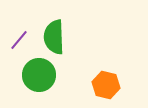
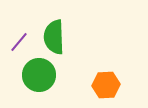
purple line: moved 2 px down
orange hexagon: rotated 16 degrees counterclockwise
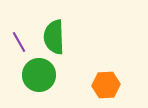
purple line: rotated 70 degrees counterclockwise
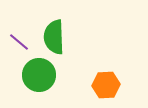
purple line: rotated 20 degrees counterclockwise
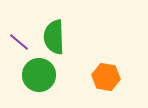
orange hexagon: moved 8 px up; rotated 12 degrees clockwise
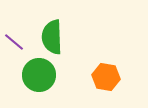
green semicircle: moved 2 px left
purple line: moved 5 px left
